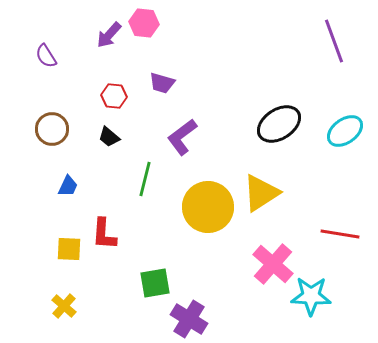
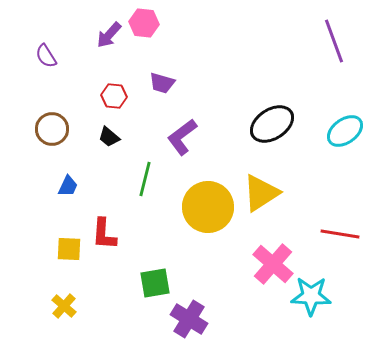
black ellipse: moved 7 px left
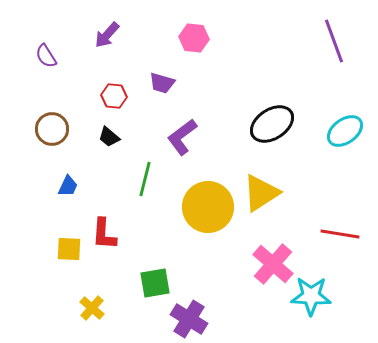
pink hexagon: moved 50 px right, 15 px down
purple arrow: moved 2 px left
yellow cross: moved 28 px right, 2 px down
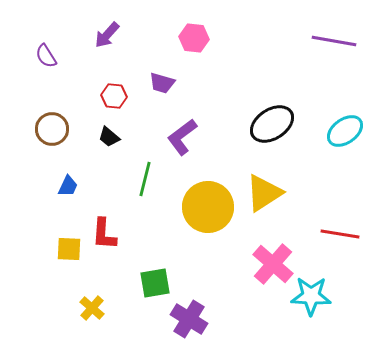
purple line: rotated 60 degrees counterclockwise
yellow triangle: moved 3 px right
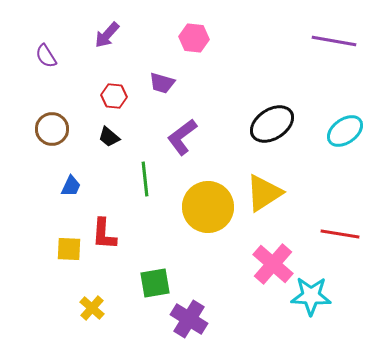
green line: rotated 20 degrees counterclockwise
blue trapezoid: moved 3 px right
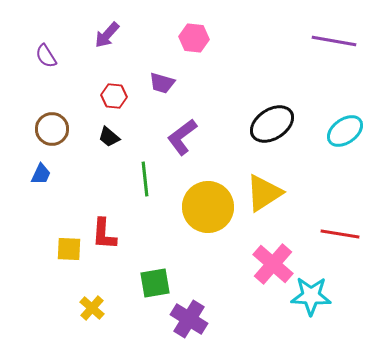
blue trapezoid: moved 30 px left, 12 px up
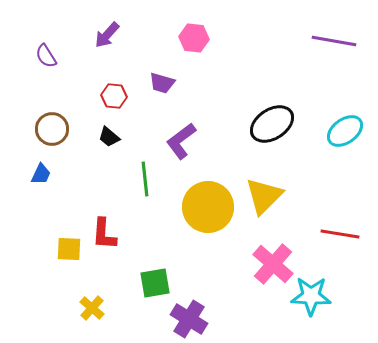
purple L-shape: moved 1 px left, 4 px down
yellow triangle: moved 3 px down; rotated 12 degrees counterclockwise
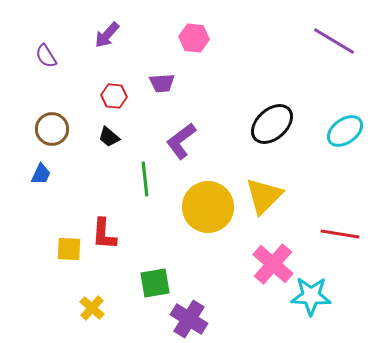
purple line: rotated 21 degrees clockwise
purple trapezoid: rotated 20 degrees counterclockwise
black ellipse: rotated 9 degrees counterclockwise
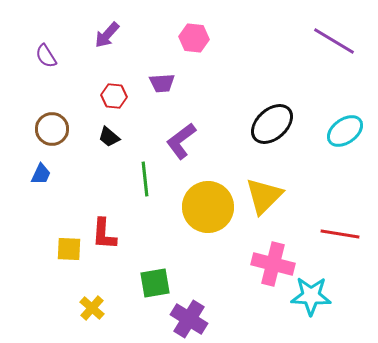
pink cross: rotated 27 degrees counterclockwise
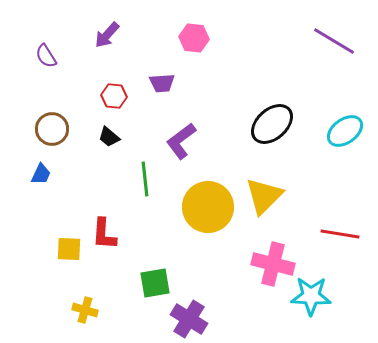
yellow cross: moved 7 px left, 2 px down; rotated 25 degrees counterclockwise
